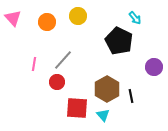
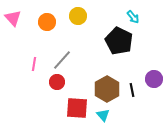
cyan arrow: moved 2 px left, 1 px up
gray line: moved 1 px left
purple circle: moved 12 px down
black line: moved 1 px right, 6 px up
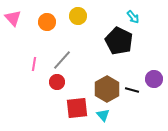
black line: rotated 64 degrees counterclockwise
red square: rotated 10 degrees counterclockwise
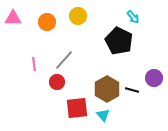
pink triangle: rotated 48 degrees counterclockwise
gray line: moved 2 px right
pink line: rotated 16 degrees counterclockwise
purple circle: moved 1 px up
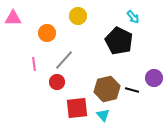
orange circle: moved 11 px down
brown hexagon: rotated 15 degrees clockwise
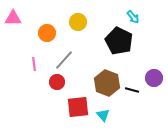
yellow circle: moved 6 px down
brown hexagon: moved 6 px up; rotated 25 degrees counterclockwise
red square: moved 1 px right, 1 px up
